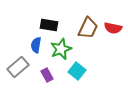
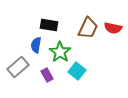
green star: moved 1 px left, 3 px down; rotated 15 degrees counterclockwise
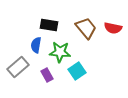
brown trapezoid: moved 2 px left; rotated 65 degrees counterclockwise
green star: rotated 30 degrees counterclockwise
cyan square: rotated 18 degrees clockwise
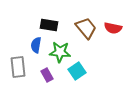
gray rectangle: rotated 55 degrees counterclockwise
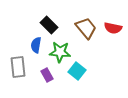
black rectangle: rotated 36 degrees clockwise
cyan square: rotated 18 degrees counterclockwise
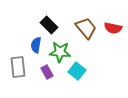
purple rectangle: moved 3 px up
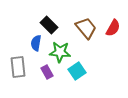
red semicircle: rotated 72 degrees counterclockwise
blue semicircle: moved 2 px up
cyan square: rotated 18 degrees clockwise
